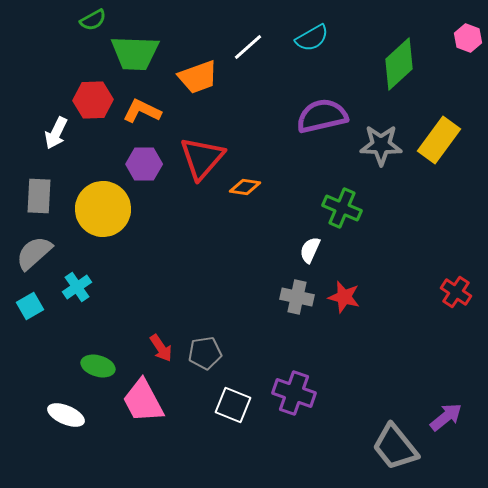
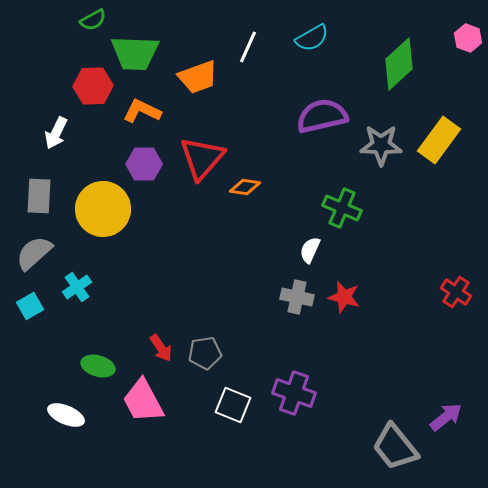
white line: rotated 24 degrees counterclockwise
red hexagon: moved 14 px up
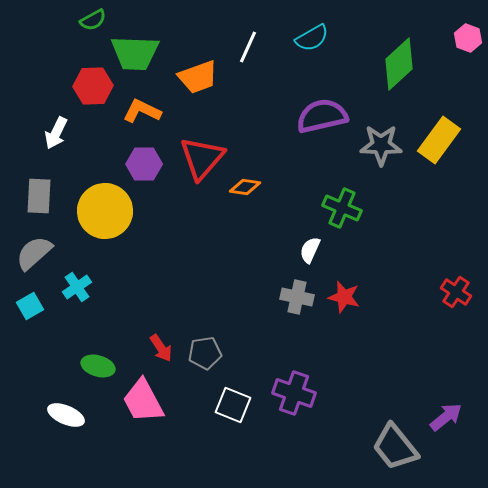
yellow circle: moved 2 px right, 2 px down
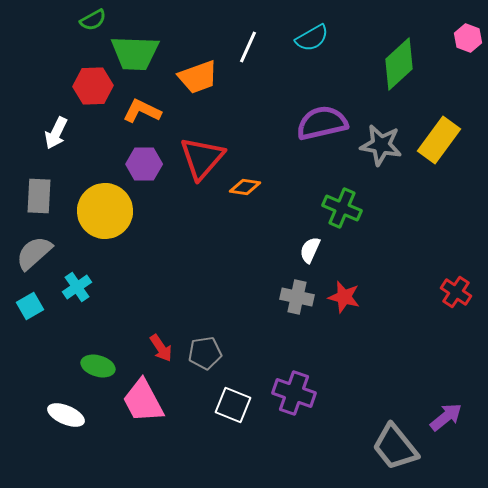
purple semicircle: moved 7 px down
gray star: rotated 9 degrees clockwise
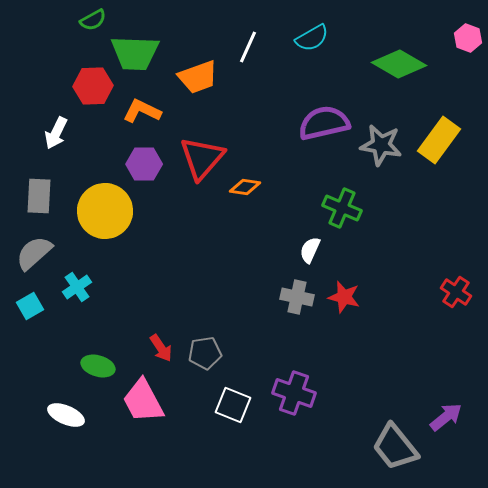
green diamond: rotated 72 degrees clockwise
purple semicircle: moved 2 px right
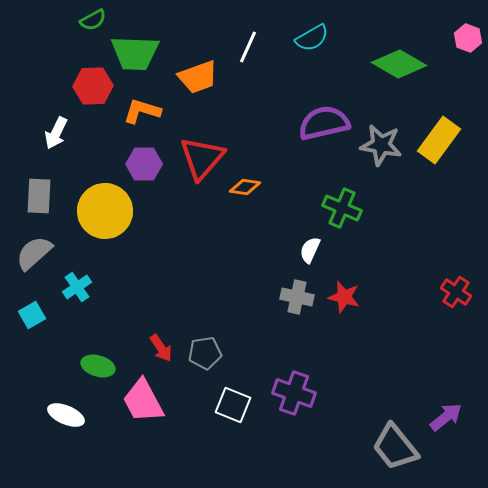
orange L-shape: rotated 9 degrees counterclockwise
cyan square: moved 2 px right, 9 px down
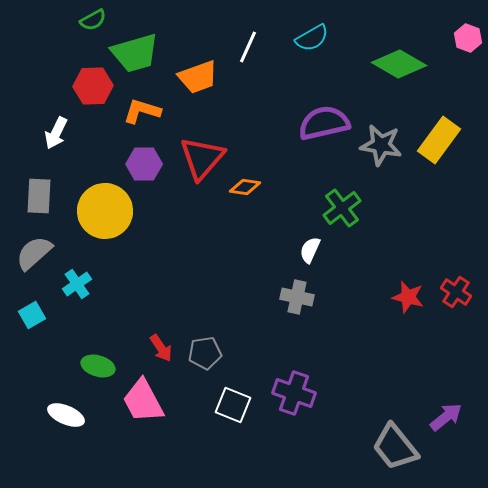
green trapezoid: rotated 18 degrees counterclockwise
green cross: rotated 30 degrees clockwise
cyan cross: moved 3 px up
red star: moved 64 px right
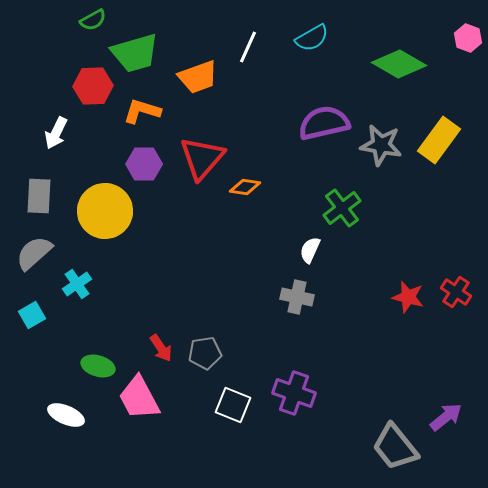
pink trapezoid: moved 4 px left, 3 px up
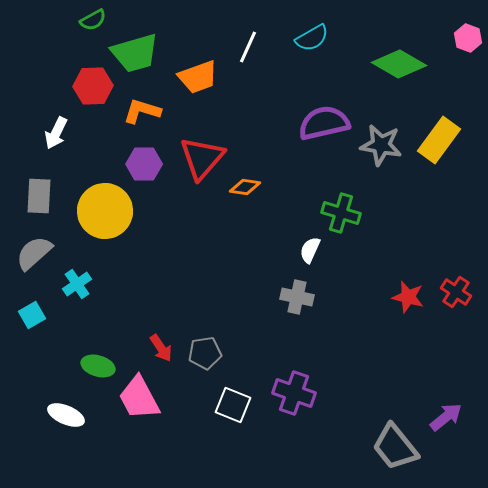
green cross: moved 1 px left, 5 px down; rotated 36 degrees counterclockwise
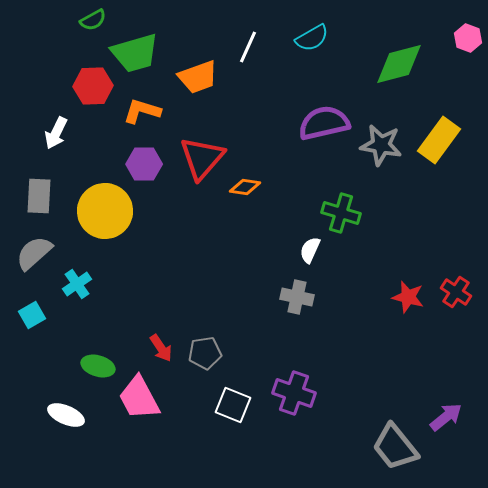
green diamond: rotated 44 degrees counterclockwise
